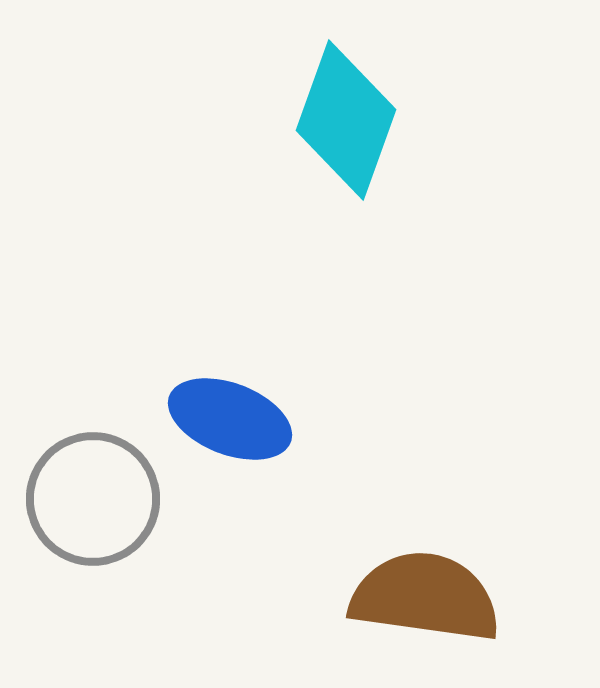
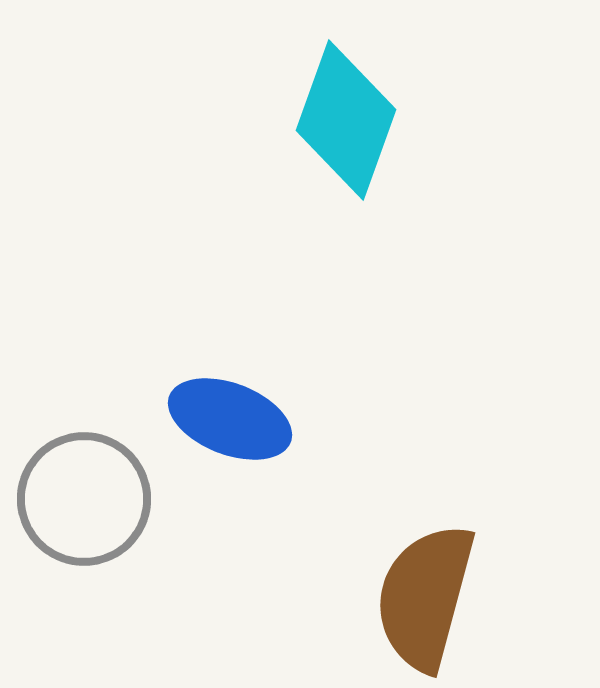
gray circle: moved 9 px left
brown semicircle: rotated 83 degrees counterclockwise
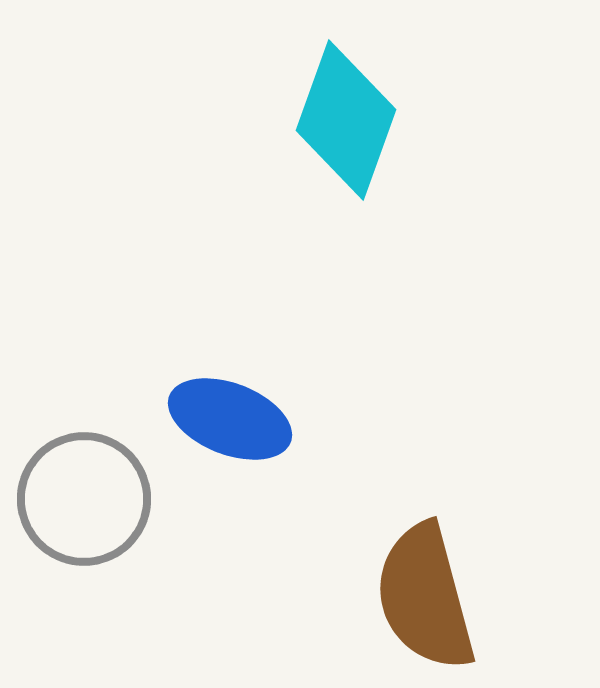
brown semicircle: rotated 30 degrees counterclockwise
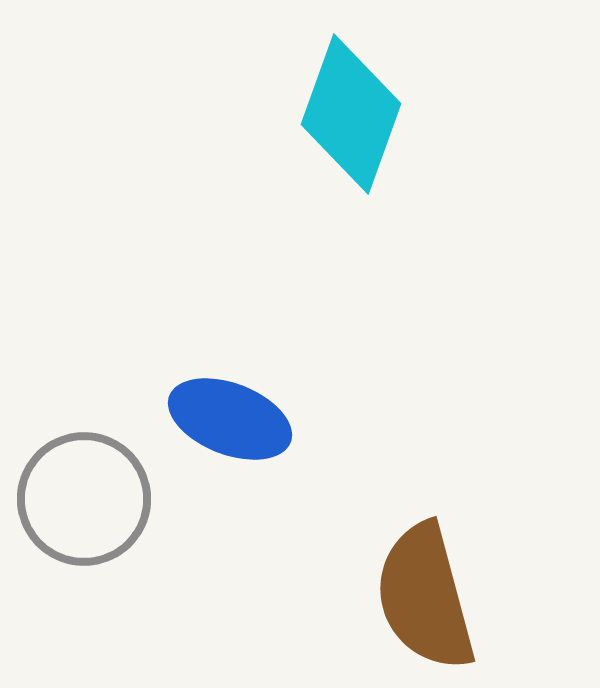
cyan diamond: moved 5 px right, 6 px up
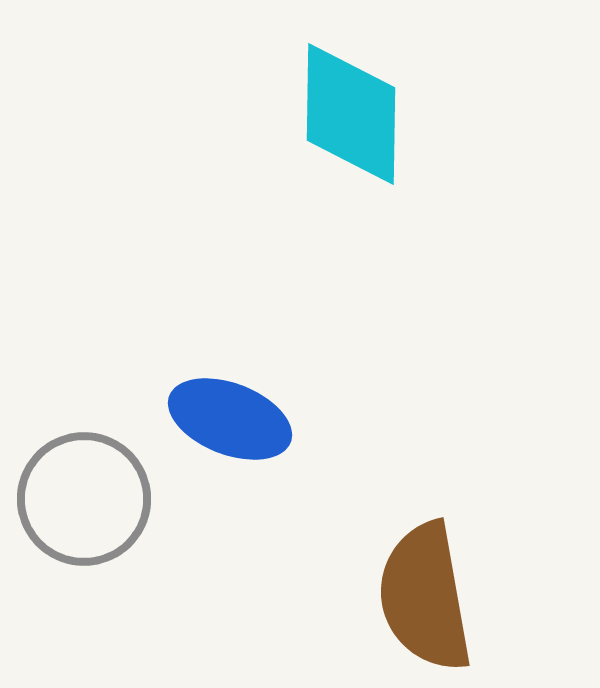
cyan diamond: rotated 19 degrees counterclockwise
brown semicircle: rotated 5 degrees clockwise
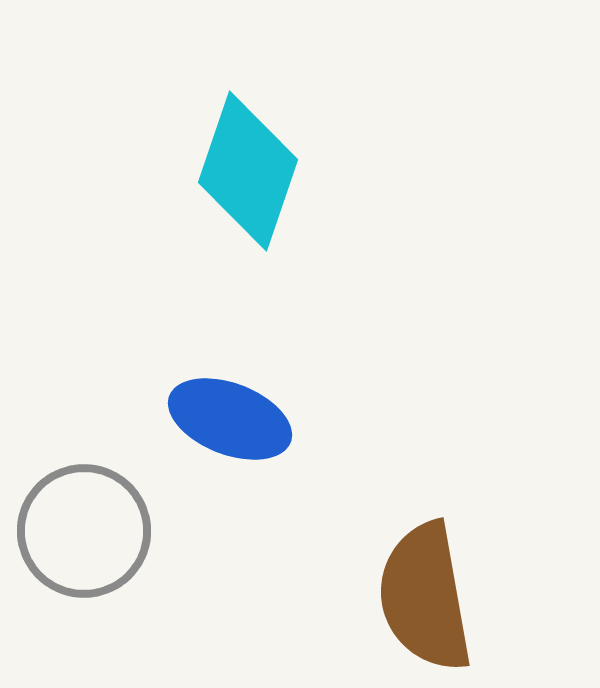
cyan diamond: moved 103 px left, 57 px down; rotated 18 degrees clockwise
gray circle: moved 32 px down
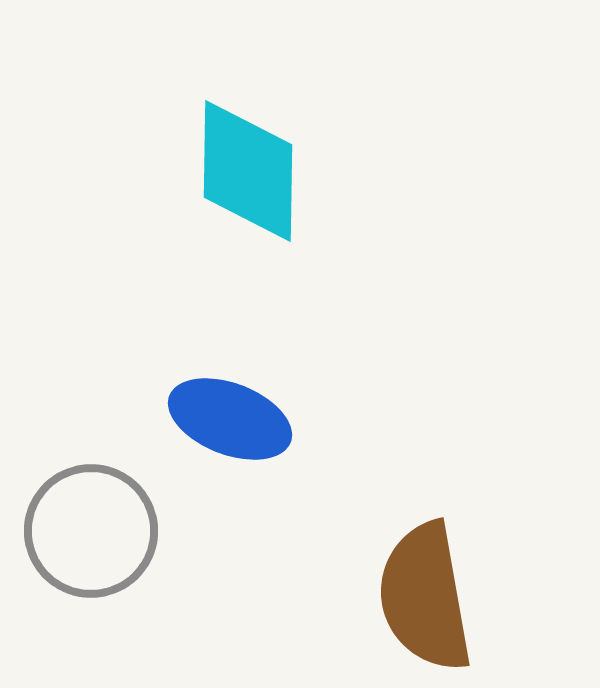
cyan diamond: rotated 18 degrees counterclockwise
gray circle: moved 7 px right
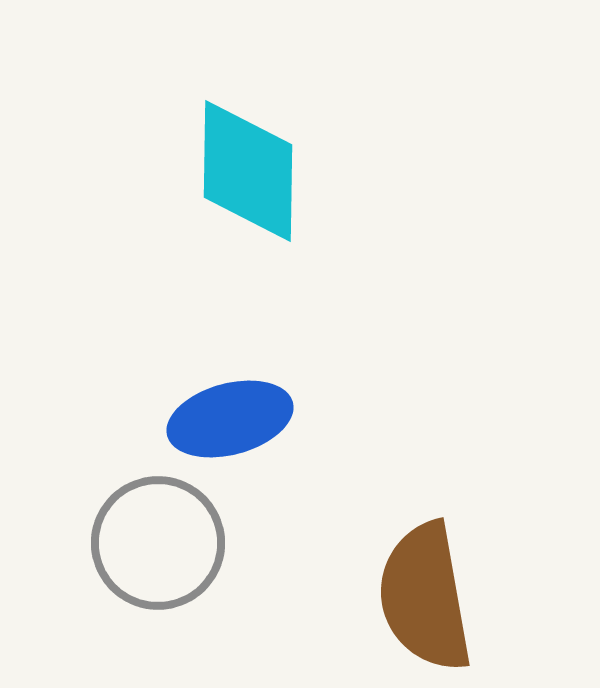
blue ellipse: rotated 36 degrees counterclockwise
gray circle: moved 67 px right, 12 px down
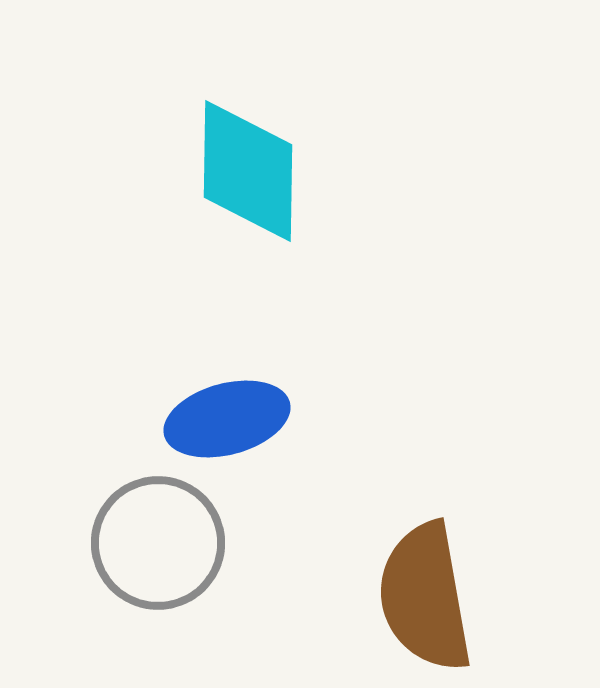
blue ellipse: moved 3 px left
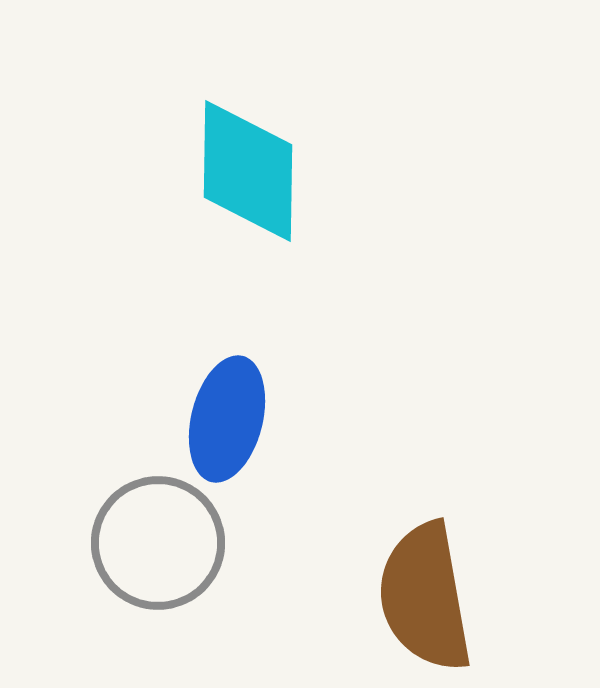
blue ellipse: rotated 61 degrees counterclockwise
